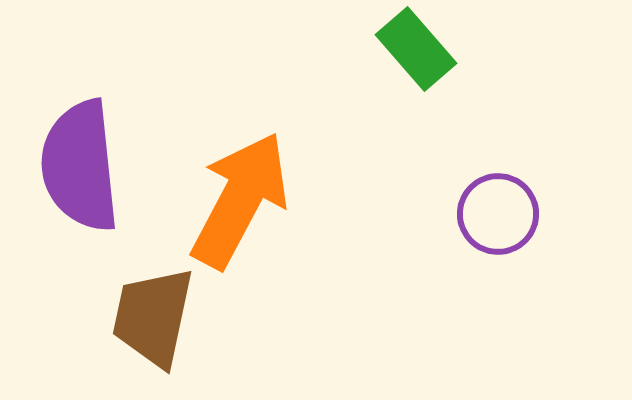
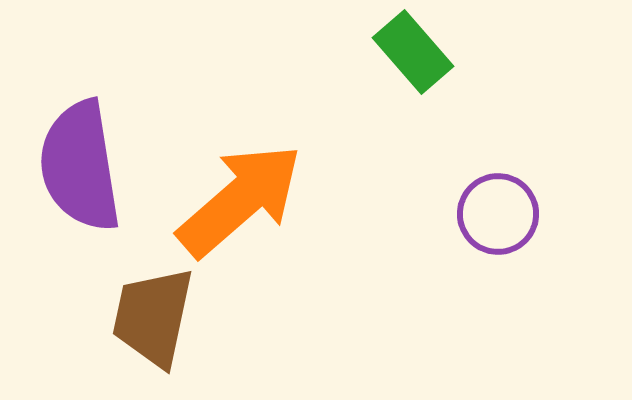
green rectangle: moved 3 px left, 3 px down
purple semicircle: rotated 3 degrees counterclockwise
orange arrow: rotated 21 degrees clockwise
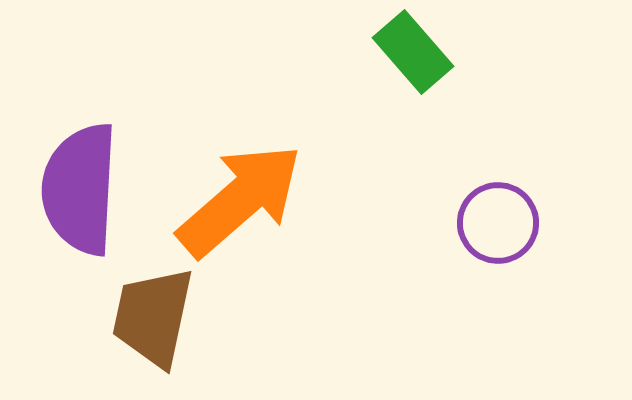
purple semicircle: moved 23 px down; rotated 12 degrees clockwise
purple circle: moved 9 px down
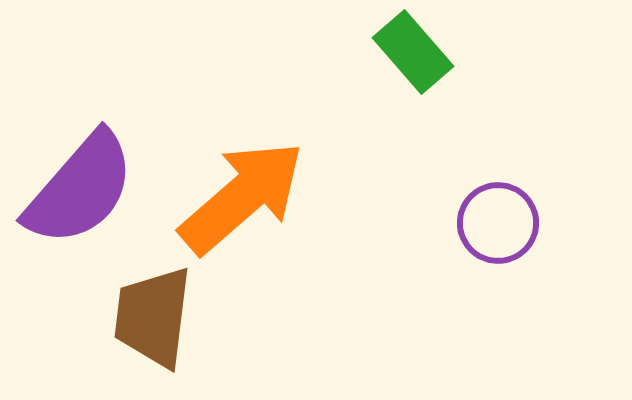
purple semicircle: rotated 142 degrees counterclockwise
orange arrow: moved 2 px right, 3 px up
brown trapezoid: rotated 5 degrees counterclockwise
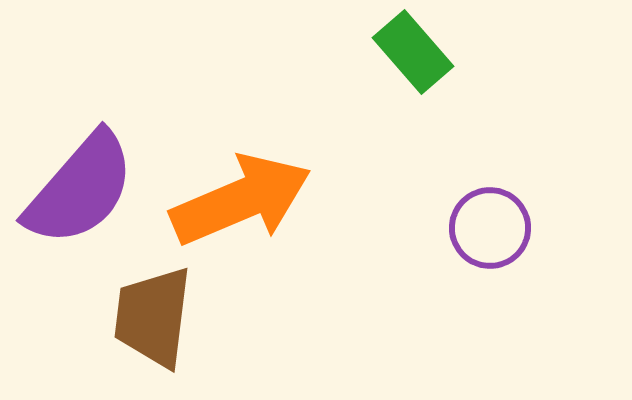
orange arrow: moved 1 px left, 3 px down; rotated 18 degrees clockwise
purple circle: moved 8 px left, 5 px down
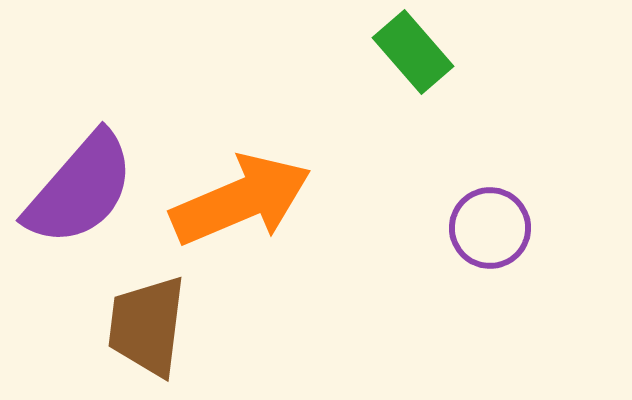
brown trapezoid: moved 6 px left, 9 px down
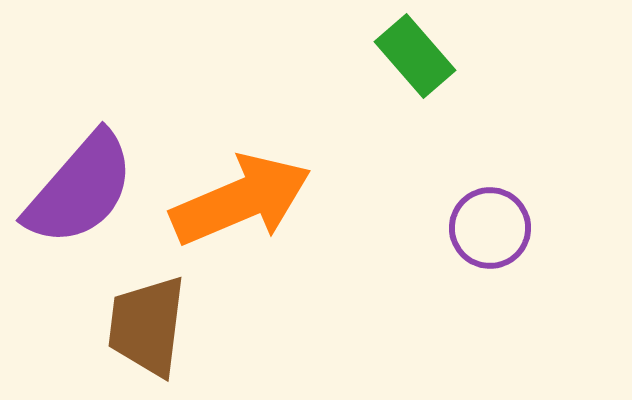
green rectangle: moved 2 px right, 4 px down
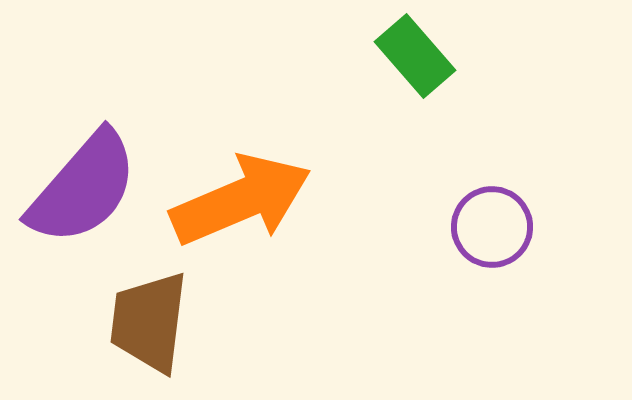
purple semicircle: moved 3 px right, 1 px up
purple circle: moved 2 px right, 1 px up
brown trapezoid: moved 2 px right, 4 px up
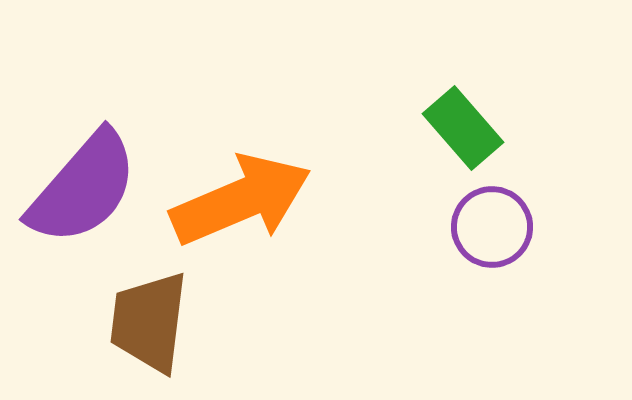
green rectangle: moved 48 px right, 72 px down
